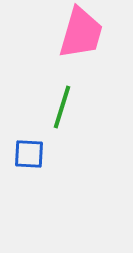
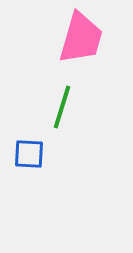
pink trapezoid: moved 5 px down
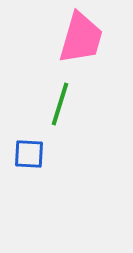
green line: moved 2 px left, 3 px up
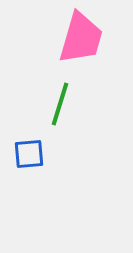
blue square: rotated 8 degrees counterclockwise
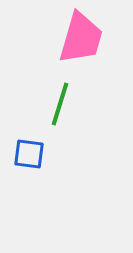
blue square: rotated 12 degrees clockwise
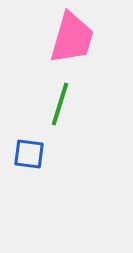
pink trapezoid: moved 9 px left
